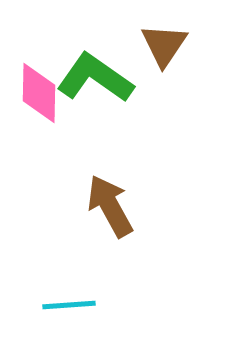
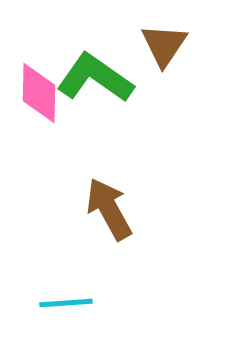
brown arrow: moved 1 px left, 3 px down
cyan line: moved 3 px left, 2 px up
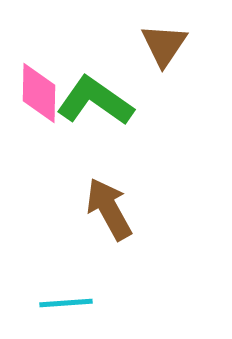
green L-shape: moved 23 px down
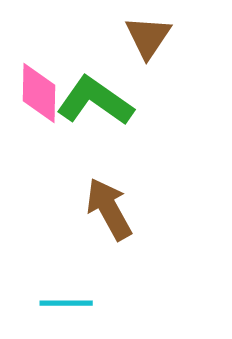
brown triangle: moved 16 px left, 8 px up
cyan line: rotated 4 degrees clockwise
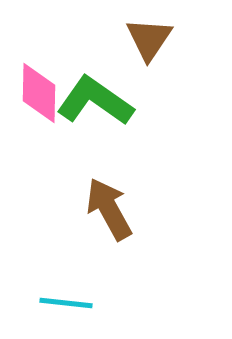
brown triangle: moved 1 px right, 2 px down
cyan line: rotated 6 degrees clockwise
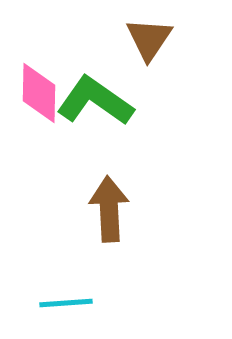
brown arrow: rotated 26 degrees clockwise
cyan line: rotated 10 degrees counterclockwise
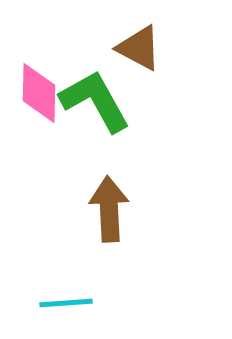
brown triangle: moved 10 px left, 9 px down; rotated 36 degrees counterclockwise
green L-shape: rotated 26 degrees clockwise
